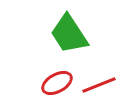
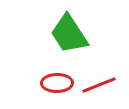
red ellipse: rotated 28 degrees clockwise
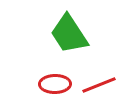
red ellipse: moved 2 px left, 1 px down
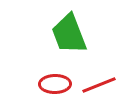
green trapezoid: rotated 12 degrees clockwise
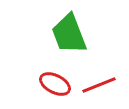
red ellipse: rotated 28 degrees clockwise
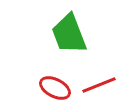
red ellipse: moved 4 px down
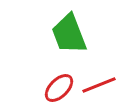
red ellipse: moved 4 px right; rotated 72 degrees counterclockwise
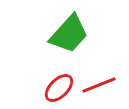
green trapezoid: rotated 117 degrees counterclockwise
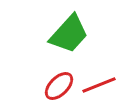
red ellipse: moved 2 px up
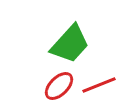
green trapezoid: moved 1 px right, 10 px down
